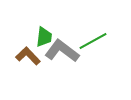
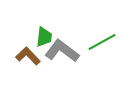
green line: moved 9 px right, 1 px down
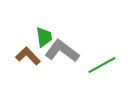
green trapezoid: rotated 15 degrees counterclockwise
green line: moved 23 px down
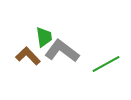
green line: moved 4 px right, 1 px up
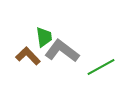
green line: moved 5 px left, 3 px down
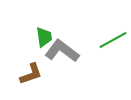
brown L-shape: moved 3 px right, 18 px down; rotated 115 degrees clockwise
green line: moved 12 px right, 27 px up
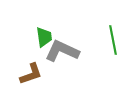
green line: rotated 72 degrees counterclockwise
gray L-shape: rotated 12 degrees counterclockwise
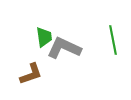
gray L-shape: moved 2 px right, 3 px up
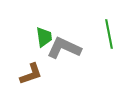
green line: moved 4 px left, 6 px up
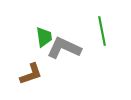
green line: moved 7 px left, 3 px up
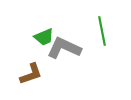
green trapezoid: rotated 75 degrees clockwise
